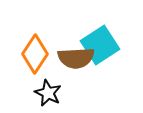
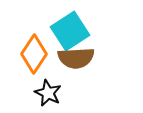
cyan square: moved 30 px left, 14 px up
orange diamond: moved 1 px left
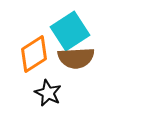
orange diamond: rotated 24 degrees clockwise
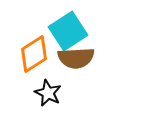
cyan square: moved 2 px left
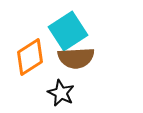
orange diamond: moved 4 px left, 3 px down
black star: moved 13 px right
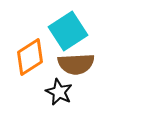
brown semicircle: moved 6 px down
black star: moved 2 px left, 1 px up
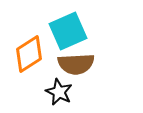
cyan square: rotated 9 degrees clockwise
orange diamond: moved 1 px left, 3 px up
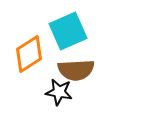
brown semicircle: moved 6 px down
black star: rotated 16 degrees counterclockwise
